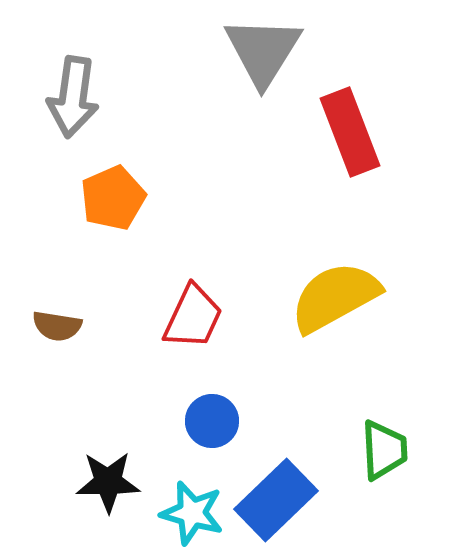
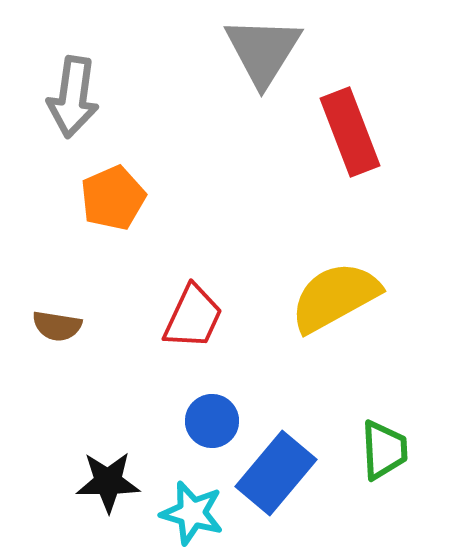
blue rectangle: moved 27 px up; rotated 6 degrees counterclockwise
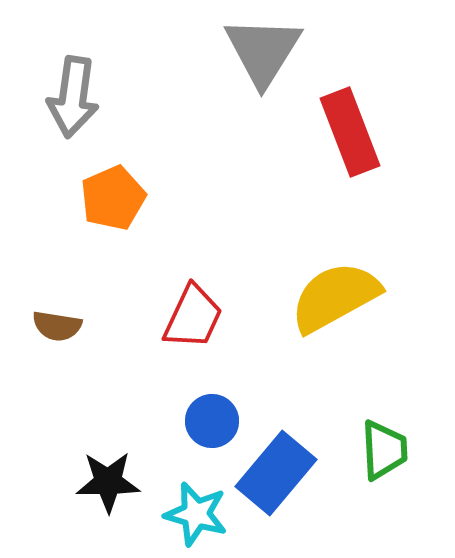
cyan star: moved 4 px right, 1 px down
